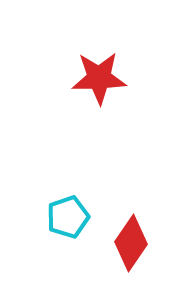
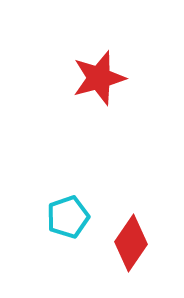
red star: rotated 14 degrees counterclockwise
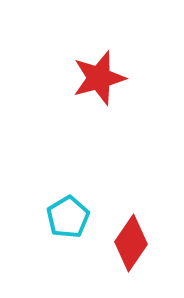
cyan pentagon: rotated 12 degrees counterclockwise
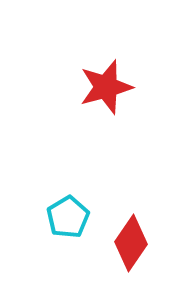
red star: moved 7 px right, 9 px down
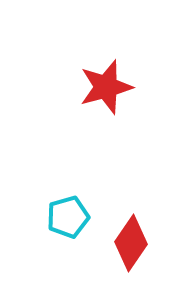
cyan pentagon: rotated 15 degrees clockwise
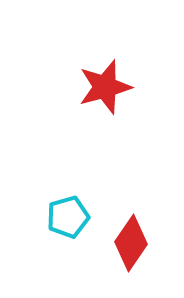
red star: moved 1 px left
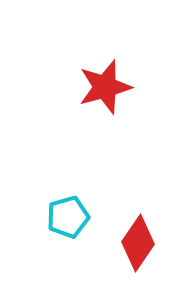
red diamond: moved 7 px right
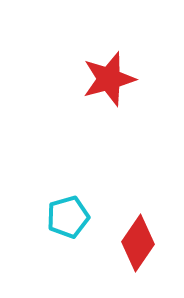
red star: moved 4 px right, 8 px up
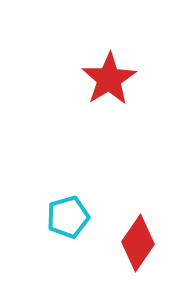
red star: rotated 16 degrees counterclockwise
